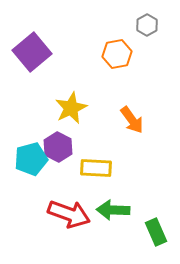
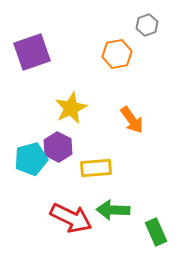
gray hexagon: rotated 10 degrees clockwise
purple square: rotated 21 degrees clockwise
yellow rectangle: rotated 8 degrees counterclockwise
red arrow: moved 2 px right, 4 px down; rotated 6 degrees clockwise
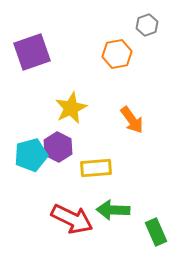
cyan pentagon: moved 4 px up
red arrow: moved 1 px right, 1 px down
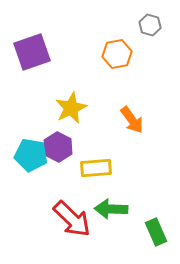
gray hexagon: moved 3 px right; rotated 25 degrees counterclockwise
cyan pentagon: rotated 24 degrees clockwise
green arrow: moved 2 px left, 1 px up
red arrow: rotated 18 degrees clockwise
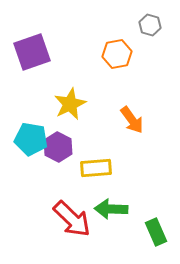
yellow star: moved 1 px left, 4 px up
cyan pentagon: moved 16 px up
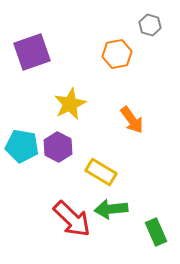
cyan pentagon: moved 9 px left, 7 px down
yellow rectangle: moved 5 px right, 4 px down; rotated 36 degrees clockwise
green arrow: rotated 8 degrees counterclockwise
